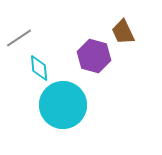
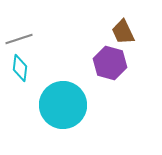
gray line: moved 1 px down; rotated 16 degrees clockwise
purple hexagon: moved 16 px right, 7 px down
cyan diamond: moved 19 px left; rotated 12 degrees clockwise
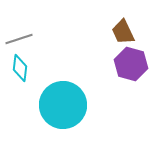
purple hexagon: moved 21 px right, 1 px down
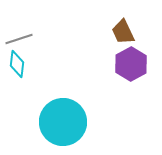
purple hexagon: rotated 16 degrees clockwise
cyan diamond: moved 3 px left, 4 px up
cyan circle: moved 17 px down
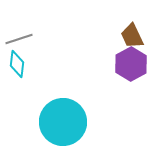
brown trapezoid: moved 9 px right, 4 px down
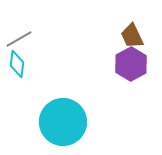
gray line: rotated 12 degrees counterclockwise
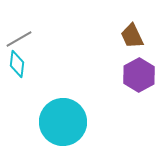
purple hexagon: moved 8 px right, 11 px down
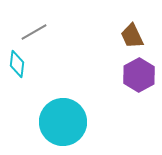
gray line: moved 15 px right, 7 px up
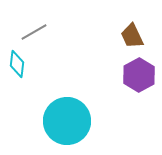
cyan circle: moved 4 px right, 1 px up
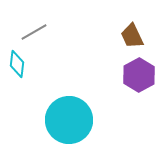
cyan circle: moved 2 px right, 1 px up
